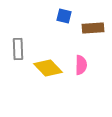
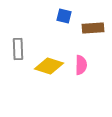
yellow diamond: moved 1 px right, 2 px up; rotated 28 degrees counterclockwise
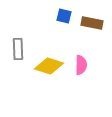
brown rectangle: moved 1 px left, 5 px up; rotated 15 degrees clockwise
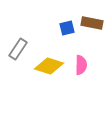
blue square: moved 3 px right, 12 px down; rotated 28 degrees counterclockwise
gray rectangle: rotated 35 degrees clockwise
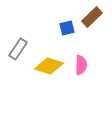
brown rectangle: moved 6 px up; rotated 55 degrees counterclockwise
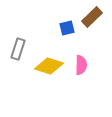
gray rectangle: rotated 15 degrees counterclockwise
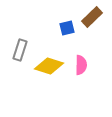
gray rectangle: moved 2 px right, 1 px down
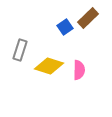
brown rectangle: moved 4 px left, 1 px down
blue square: moved 2 px left, 1 px up; rotated 21 degrees counterclockwise
pink semicircle: moved 2 px left, 5 px down
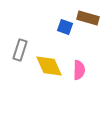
brown rectangle: rotated 60 degrees clockwise
blue square: rotated 35 degrees counterclockwise
yellow diamond: rotated 48 degrees clockwise
